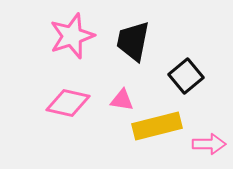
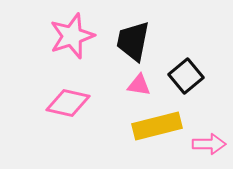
pink triangle: moved 17 px right, 15 px up
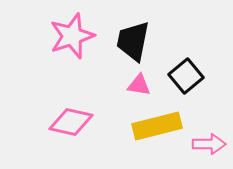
pink diamond: moved 3 px right, 19 px down
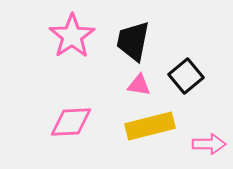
pink star: rotated 15 degrees counterclockwise
pink diamond: rotated 15 degrees counterclockwise
yellow rectangle: moved 7 px left
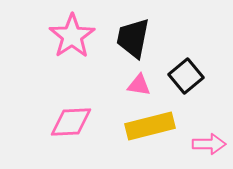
black trapezoid: moved 3 px up
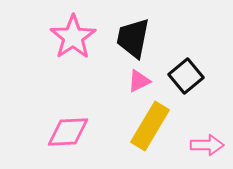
pink star: moved 1 px right, 1 px down
pink triangle: moved 4 px up; rotated 35 degrees counterclockwise
pink diamond: moved 3 px left, 10 px down
yellow rectangle: rotated 45 degrees counterclockwise
pink arrow: moved 2 px left, 1 px down
